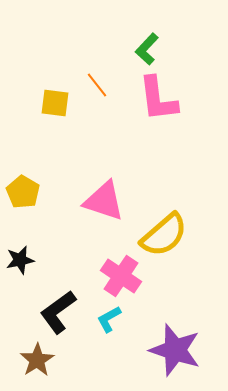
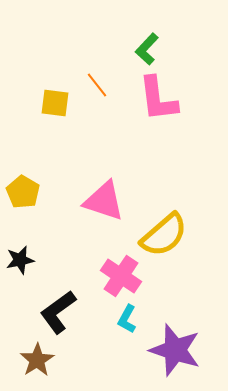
cyan L-shape: moved 18 px right; rotated 32 degrees counterclockwise
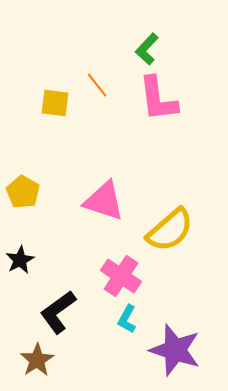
yellow semicircle: moved 6 px right, 5 px up
black star: rotated 16 degrees counterclockwise
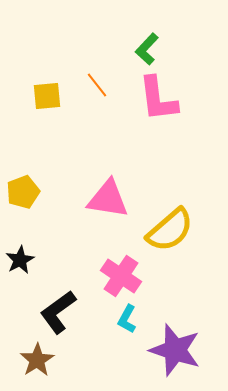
yellow square: moved 8 px left, 7 px up; rotated 12 degrees counterclockwise
yellow pentagon: rotated 20 degrees clockwise
pink triangle: moved 4 px right, 2 px up; rotated 9 degrees counterclockwise
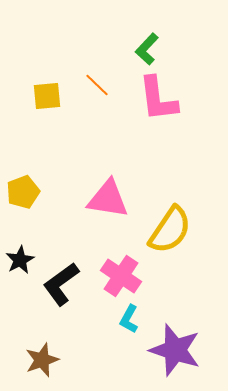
orange line: rotated 8 degrees counterclockwise
yellow semicircle: rotated 15 degrees counterclockwise
black L-shape: moved 3 px right, 28 px up
cyan L-shape: moved 2 px right
brown star: moved 5 px right; rotated 12 degrees clockwise
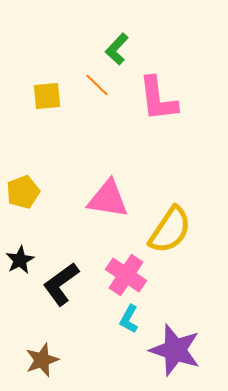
green L-shape: moved 30 px left
pink cross: moved 5 px right, 1 px up
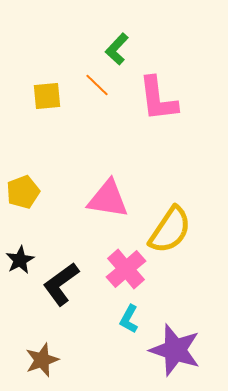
pink cross: moved 6 px up; rotated 15 degrees clockwise
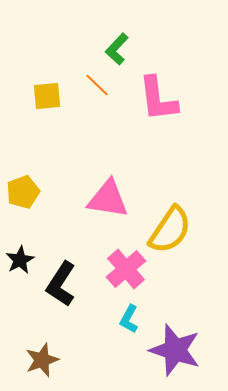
black L-shape: rotated 21 degrees counterclockwise
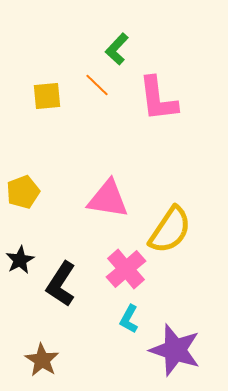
brown star: rotated 20 degrees counterclockwise
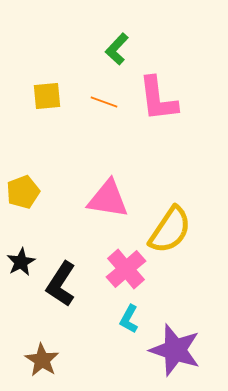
orange line: moved 7 px right, 17 px down; rotated 24 degrees counterclockwise
black star: moved 1 px right, 2 px down
